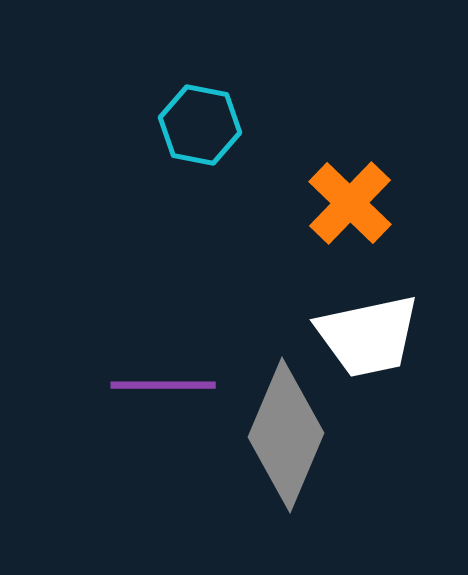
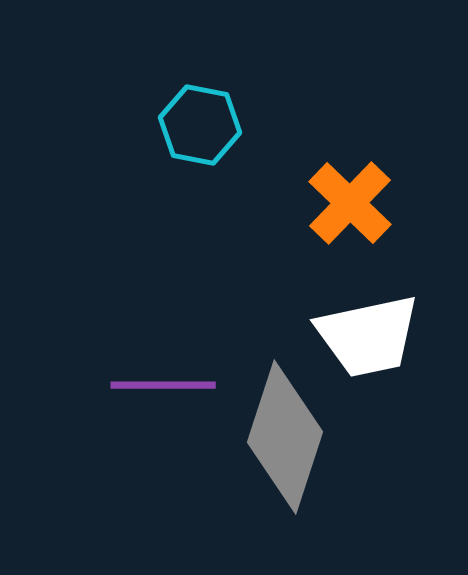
gray diamond: moved 1 px left, 2 px down; rotated 5 degrees counterclockwise
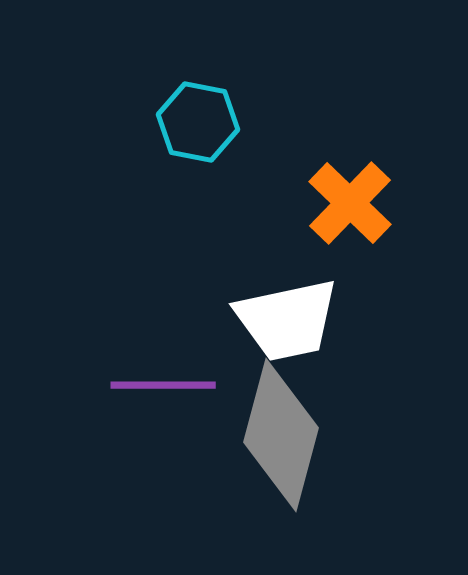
cyan hexagon: moved 2 px left, 3 px up
white trapezoid: moved 81 px left, 16 px up
gray diamond: moved 4 px left, 2 px up; rotated 3 degrees counterclockwise
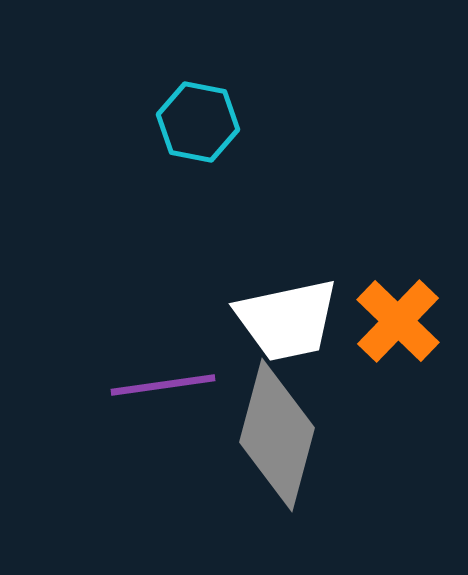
orange cross: moved 48 px right, 118 px down
purple line: rotated 8 degrees counterclockwise
gray diamond: moved 4 px left
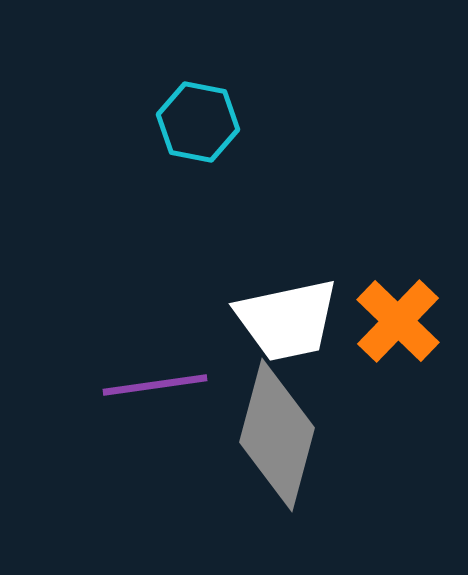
purple line: moved 8 px left
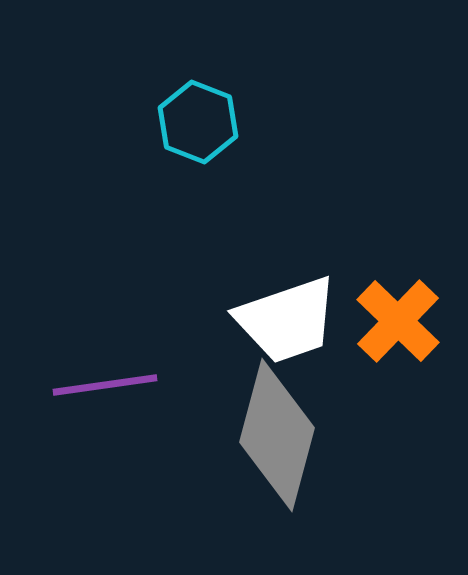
cyan hexagon: rotated 10 degrees clockwise
white trapezoid: rotated 7 degrees counterclockwise
purple line: moved 50 px left
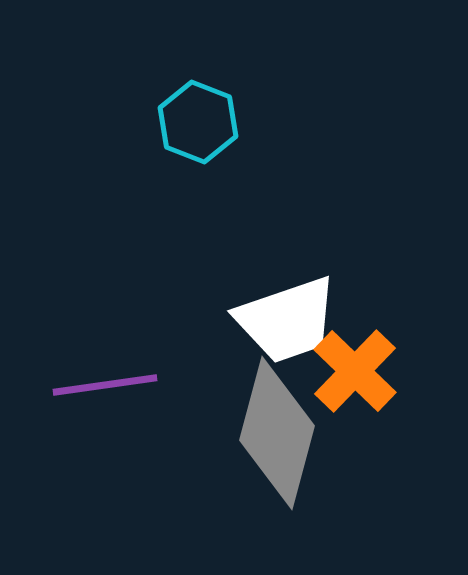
orange cross: moved 43 px left, 50 px down
gray diamond: moved 2 px up
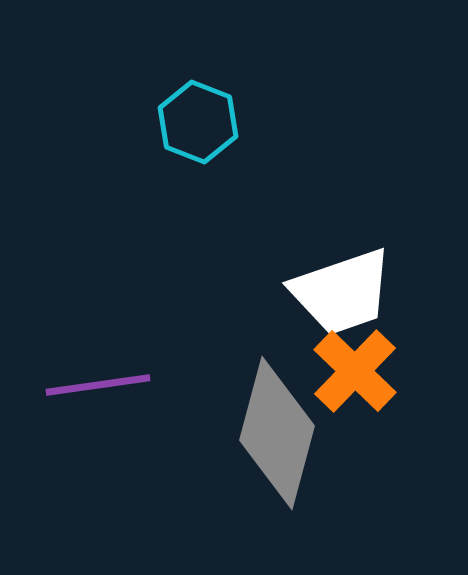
white trapezoid: moved 55 px right, 28 px up
purple line: moved 7 px left
